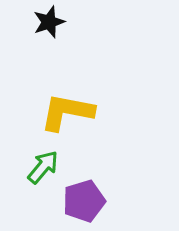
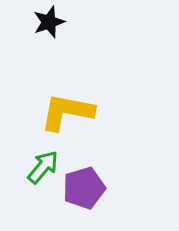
purple pentagon: moved 13 px up
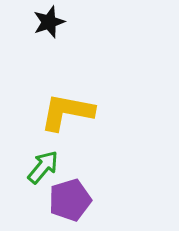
purple pentagon: moved 14 px left, 12 px down
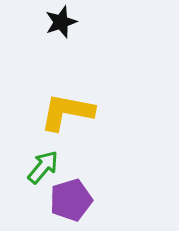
black star: moved 12 px right
purple pentagon: moved 1 px right
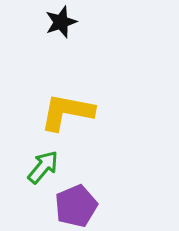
purple pentagon: moved 5 px right, 6 px down; rotated 6 degrees counterclockwise
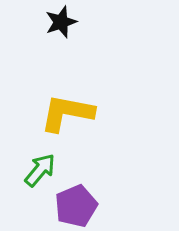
yellow L-shape: moved 1 px down
green arrow: moved 3 px left, 3 px down
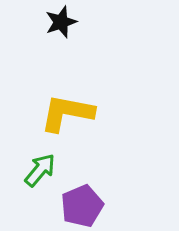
purple pentagon: moved 6 px right
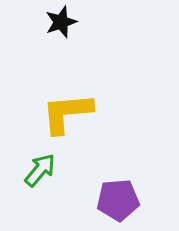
yellow L-shape: rotated 16 degrees counterclockwise
purple pentagon: moved 36 px right, 6 px up; rotated 18 degrees clockwise
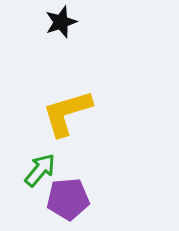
yellow L-shape: rotated 12 degrees counterclockwise
purple pentagon: moved 50 px left, 1 px up
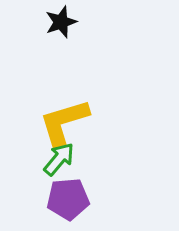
yellow L-shape: moved 3 px left, 9 px down
green arrow: moved 19 px right, 11 px up
